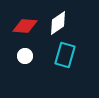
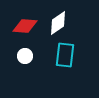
cyan rectangle: rotated 10 degrees counterclockwise
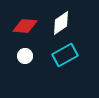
white diamond: moved 3 px right
cyan rectangle: rotated 55 degrees clockwise
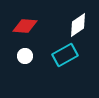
white diamond: moved 17 px right, 2 px down
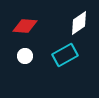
white diamond: moved 1 px right, 2 px up
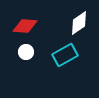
white circle: moved 1 px right, 4 px up
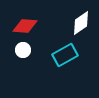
white diamond: moved 2 px right
white circle: moved 3 px left, 2 px up
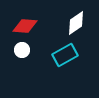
white diamond: moved 5 px left
white circle: moved 1 px left
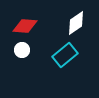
cyan rectangle: rotated 10 degrees counterclockwise
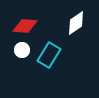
cyan rectangle: moved 16 px left; rotated 20 degrees counterclockwise
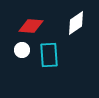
red diamond: moved 6 px right
cyan rectangle: rotated 35 degrees counterclockwise
